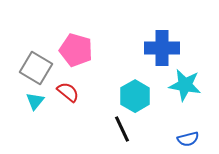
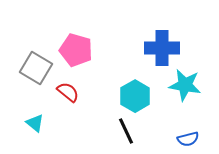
cyan triangle: moved 22 px down; rotated 30 degrees counterclockwise
black line: moved 4 px right, 2 px down
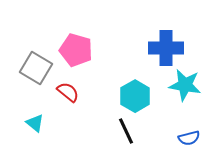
blue cross: moved 4 px right
blue semicircle: moved 1 px right, 1 px up
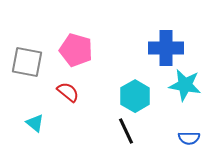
gray square: moved 9 px left, 6 px up; rotated 20 degrees counterclockwise
blue semicircle: rotated 15 degrees clockwise
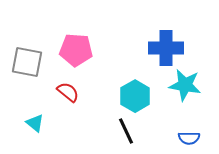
pink pentagon: rotated 12 degrees counterclockwise
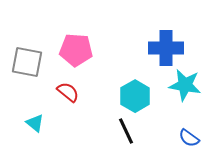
blue semicircle: rotated 35 degrees clockwise
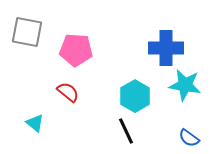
gray square: moved 30 px up
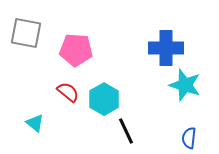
gray square: moved 1 px left, 1 px down
cyan star: rotated 8 degrees clockwise
cyan hexagon: moved 31 px left, 3 px down
blue semicircle: rotated 60 degrees clockwise
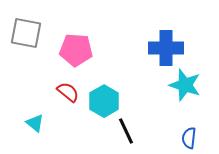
cyan hexagon: moved 2 px down
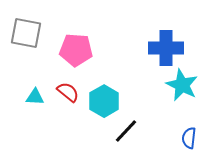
cyan star: moved 3 px left; rotated 8 degrees clockwise
cyan triangle: moved 26 px up; rotated 36 degrees counterclockwise
black line: rotated 68 degrees clockwise
